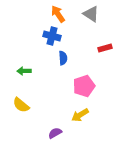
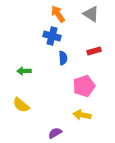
red rectangle: moved 11 px left, 3 px down
yellow arrow: moved 2 px right; rotated 42 degrees clockwise
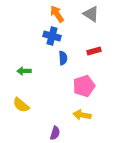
orange arrow: moved 1 px left
purple semicircle: rotated 136 degrees clockwise
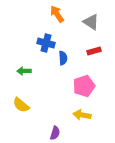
gray triangle: moved 8 px down
blue cross: moved 6 px left, 7 px down
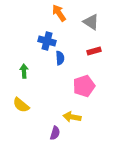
orange arrow: moved 2 px right, 1 px up
blue cross: moved 1 px right, 2 px up
blue semicircle: moved 3 px left
green arrow: rotated 88 degrees clockwise
yellow arrow: moved 10 px left, 2 px down
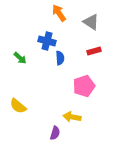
green arrow: moved 4 px left, 13 px up; rotated 136 degrees clockwise
yellow semicircle: moved 3 px left, 1 px down
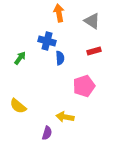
orange arrow: rotated 24 degrees clockwise
gray triangle: moved 1 px right, 1 px up
green arrow: rotated 96 degrees counterclockwise
yellow arrow: moved 7 px left
purple semicircle: moved 8 px left
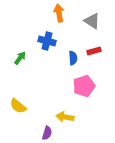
blue semicircle: moved 13 px right
